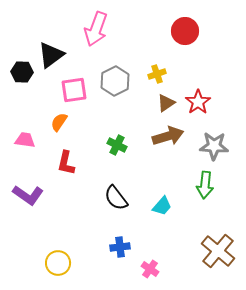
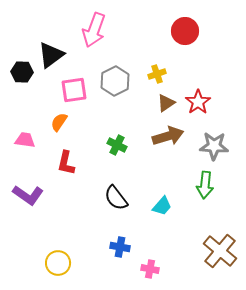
pink arrow: moved 2 px left, 1 px down
blue cross: rotated 18 degrees clockwise
brown cross: moved 2 px right
pink cross: rotated 24 degrees counterclockwise
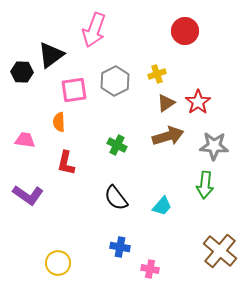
orange semicircle: rotated 36 degrees counterclockwise
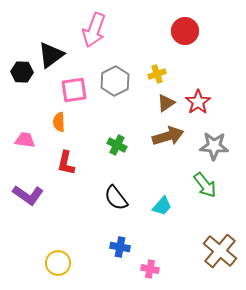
green arrow: rotated 44 degrees counterclockwise
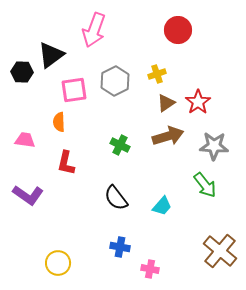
red circle: moved 7 px left, 1 px up
green cross: moved 3 px right
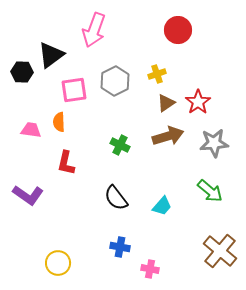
pink trapezoid: moved 6 px right, 10 px up
gray star: moved 3 px up; rotated 8 degrees counterclockwise
green arrow: moved 5 px right, 6 px down; rotated 12 degrees counterclockwise
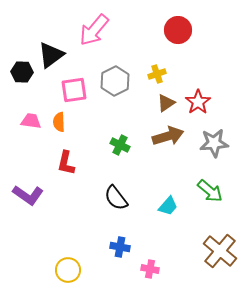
pink arrow: rotated 20 degrees clockwise
pink trapezoid: moved 9 px up
cyan trapezoid: moved 6 px right
yellow circle: moved 10 px right, 7 px down
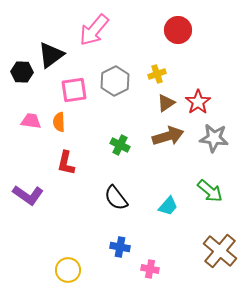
gray star: moved 5 px up; rotated 12 degrees clockwise
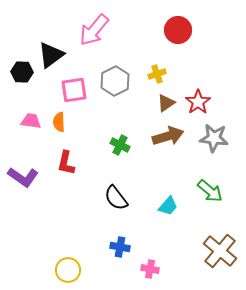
purple L-shape: moved 5 px left, 18 px up
